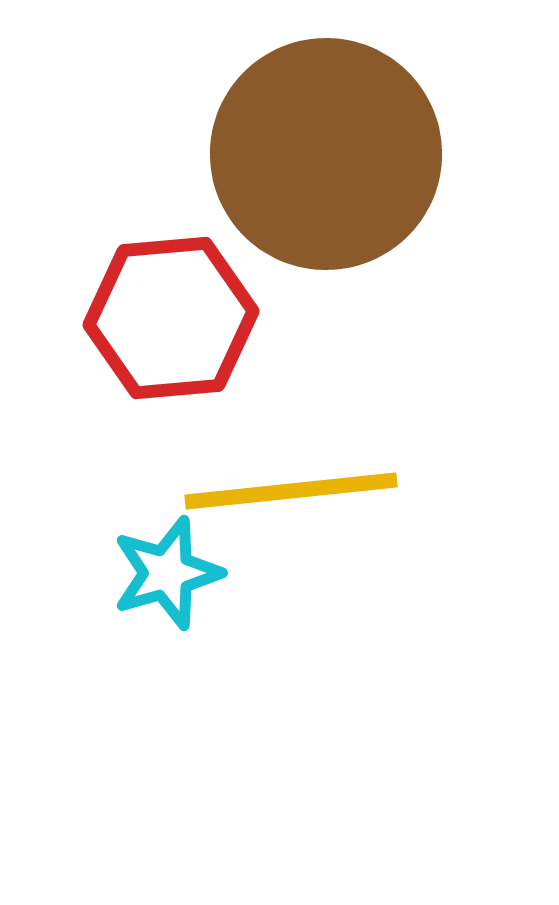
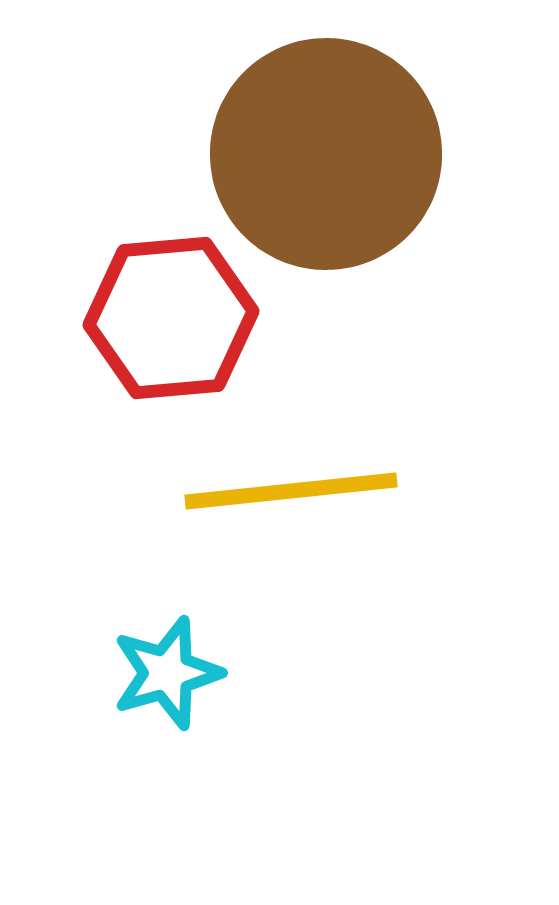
cyan star: moved 100 px down
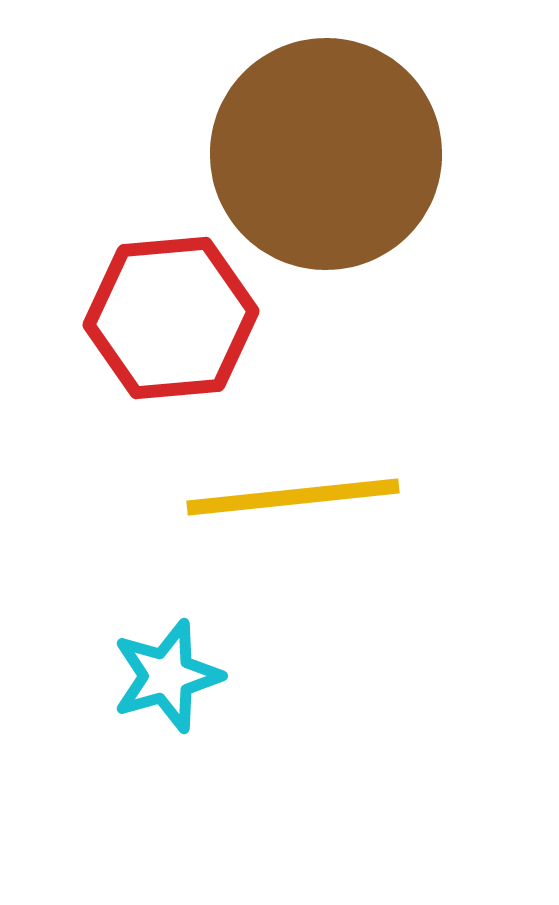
yellow line: moved 2 px right, 6 px down
cyan star: moved 3 px down
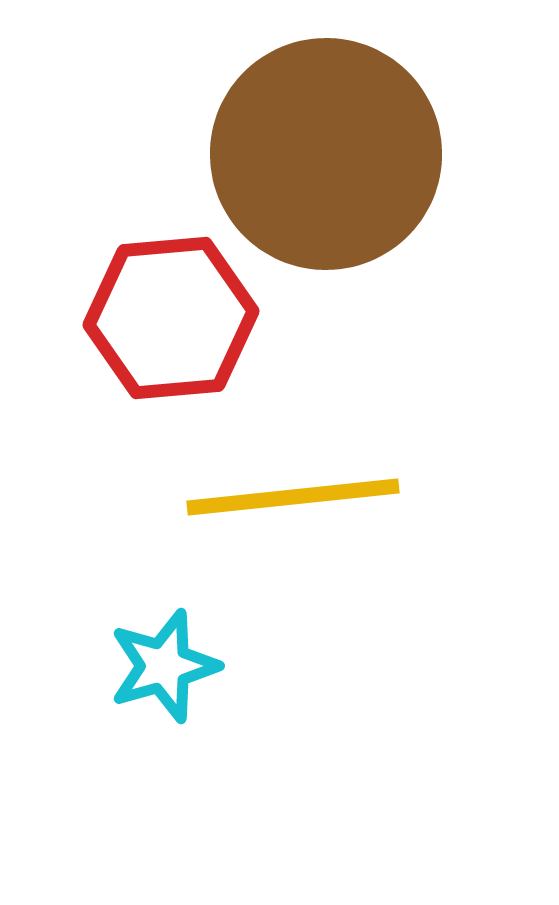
cyan star: moved 3 px left, 10 px up
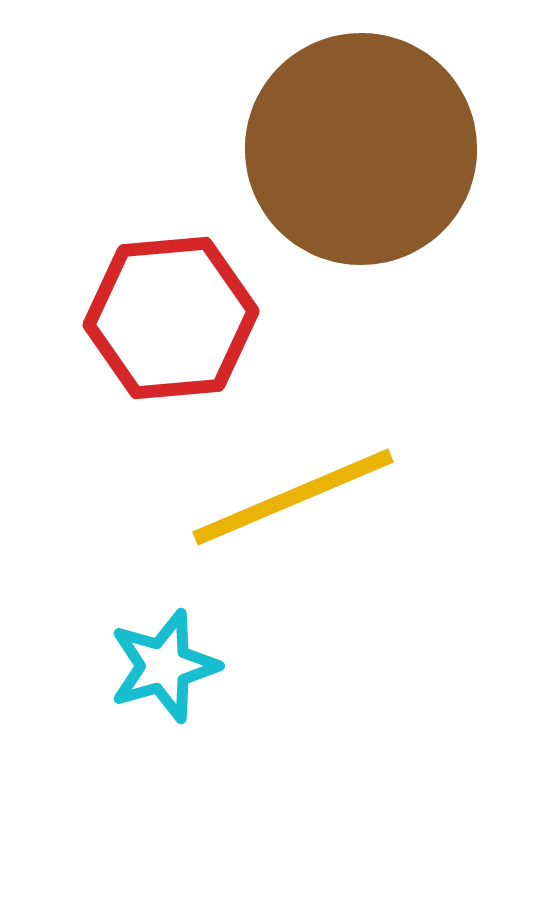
brown circle: moved 35 px right, 5 px up
yellow line: rotated 17 degrees counterclockwise
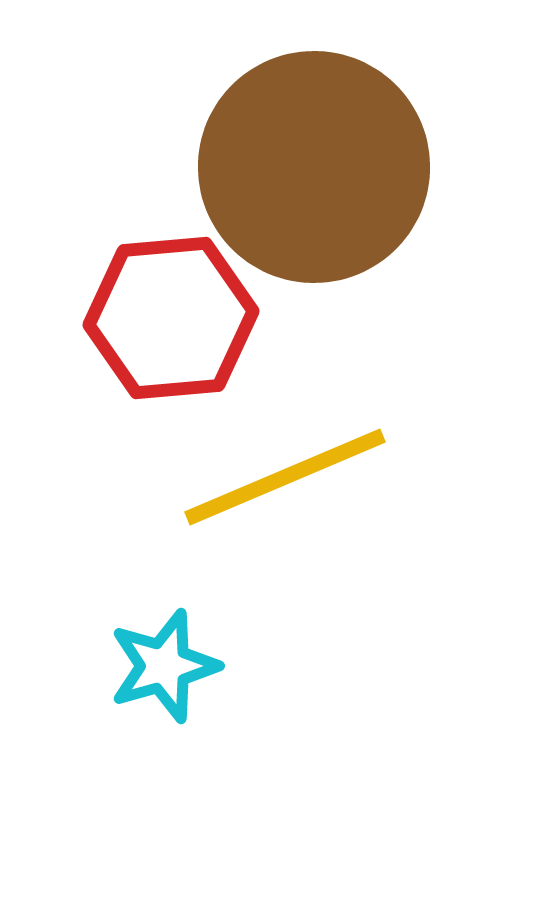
brown circle: moved 47 px left, 18 px down
yellow line: moved 8 px left, 20 px up
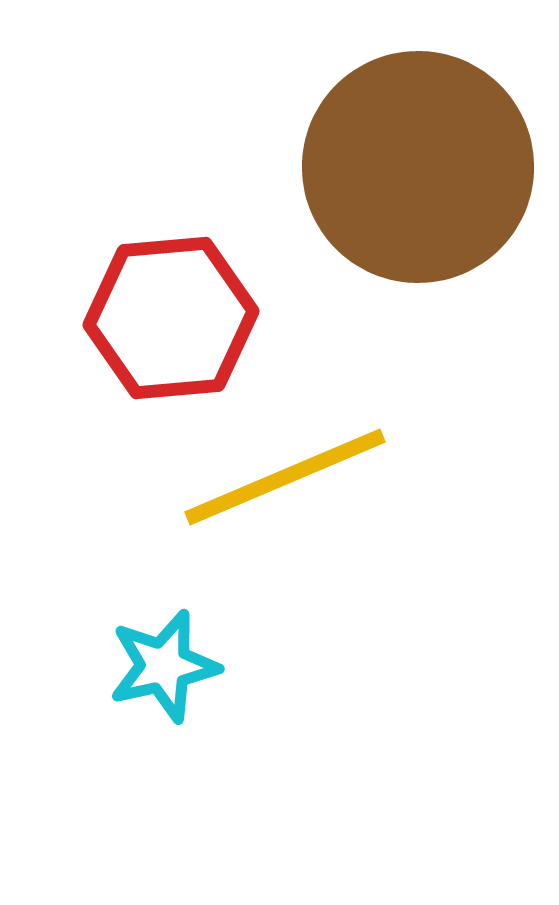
brown circle: moved 104 px right
cyan star: rotated 3 degrees clockwise
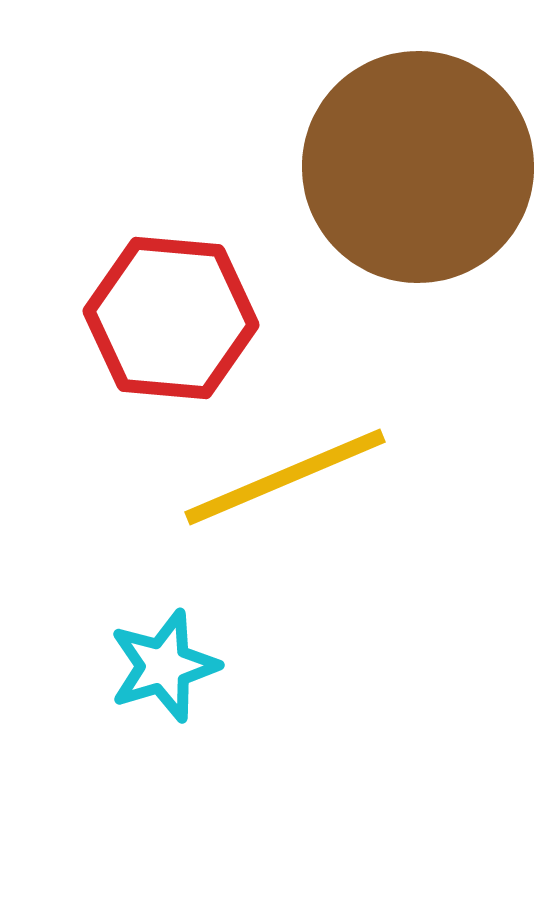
red hexagon: rotated 10 degrees clockwise
cyan star: rotated 4 degrees counterclockwise
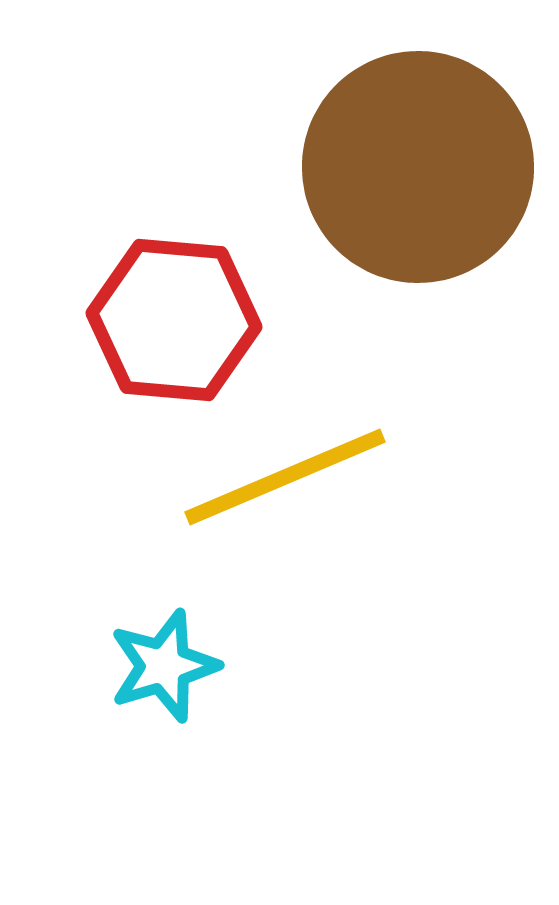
red hexagon: moved 3 px right, 2 px down
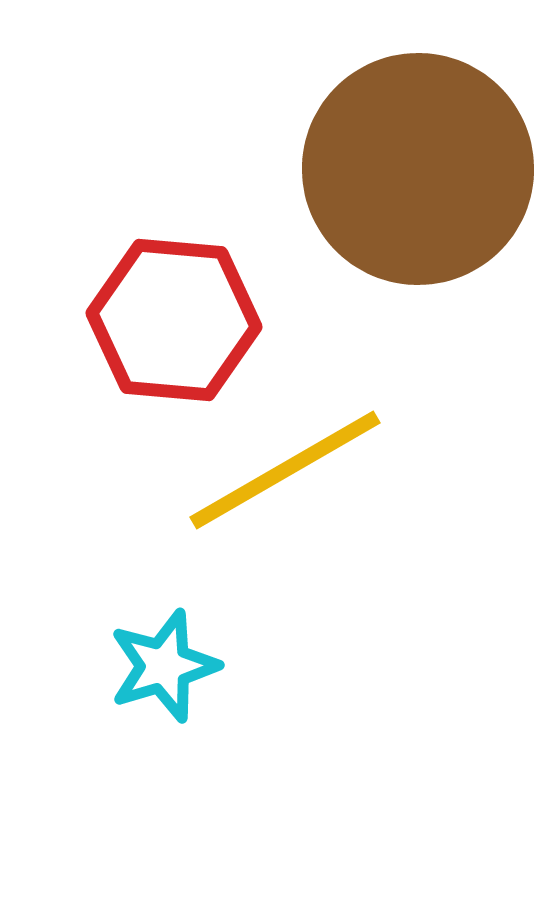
brown circle: moved 2 px down
yellow line: moved 7 px up; rotated 7 degrees counterclockwise
